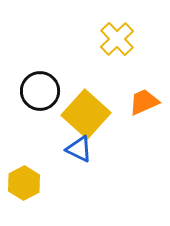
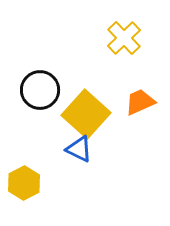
yellow cross: moved 7 px right, 1 px up
black circle: moved 1 px up
orange trapezoid: moved 4 px left
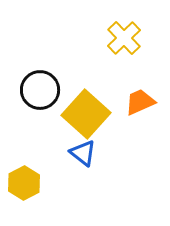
blue triangle: moved 4 px right, 4 px down; rotated 12 degrees clockwise
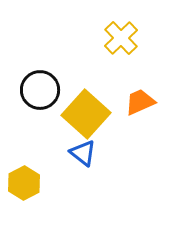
yellow cross: moved 3 px left
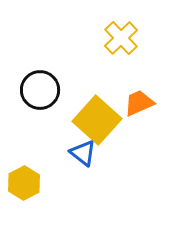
orange trapezoid: moved 1 px left, 1 px down
yellow square: moved 11 px right, 6 px down
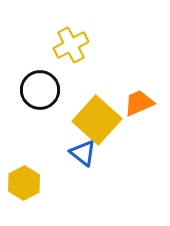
yellow cross: moved 50 px left, 7 px down; rotated 16 degrees clockwise
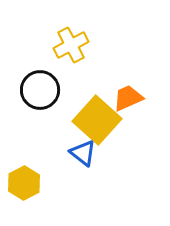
orange trapezoid: moved 11 px left, 5 px up
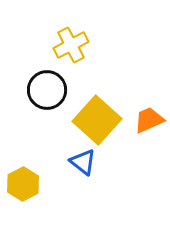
black circle: moved 7 px right
orange trapezoid: moved 21 px right, 22 px down
blue triangle: moved 9 px down
yellow hexagon: moved 1 px left, 1 px down
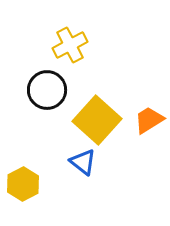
yellow cross: moved 1 px left
orange trapezoid: rotated 8 degrees counterclockwise
